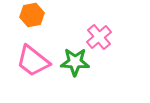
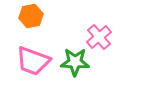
orange hexagon: moved 1 px left, 1 px down
pink trapezoid: rotated 18 degrees counterclockwise
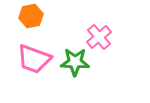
pink trapezoid: moved 1 px right, 2 px up
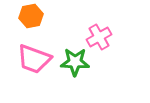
pink cross: rotated 10 degrees clockwise
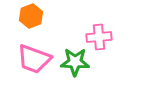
orange hexagon: rotated 10 degrees counterclockwise
pink cross: rotated 25 degrees clockwise
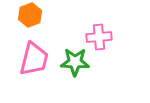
orange hexagon: moved 1 px left, 1 px up
pink trapezoid: rotated 96 degrees counterclockwise
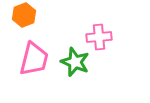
orange hexagon: moved 6 px left
green star: rotated 20 degrees clockwise
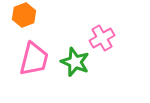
pink cross: moved 3 px right, 1 px down; rotated 25 degrees counterclockwise
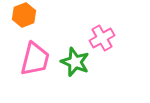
pink trapezoid: moved 1 px right
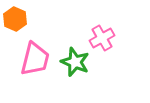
orange hexagon: moved 9 px left, 4 px down; rotated 15 degrees counterclockwise
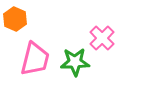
pink cross: rotated 15 degrees counterclockwise
green star: rotated 24 degrees counterclockwise
